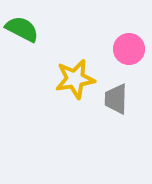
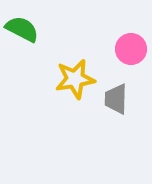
pink circle: moved 2 px right
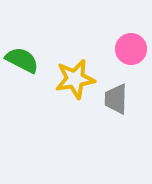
green semicircle: moved 31 px down
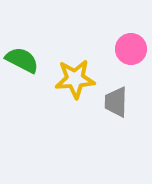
yellow star: rotated 6 degrees clockwise
gray trapezoid: moved 3 px down
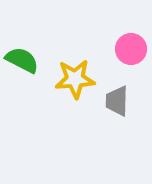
gray trapezoid: moved 1 px right, 1 px up
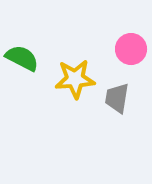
green semicircle: moved 2 px up
gray trapezoid: moved 3 px up; rotated 8 degrees clockwise
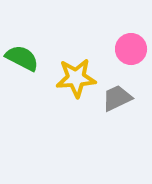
yellow star: moved 1 px right, 1 px up
gray trapezoid: rotated 56 degrees clockwise
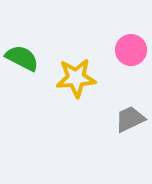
pink circle: moved 1 px down
gray trapezoid: moved 13 px right, 21 px down
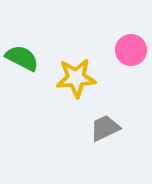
gray trapezoid: moved 25 px left, 9 px down
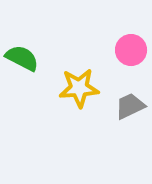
yellow star: moved 3 px right, 10 px down
gray trapezoid: moved 25 px right, 22 px up
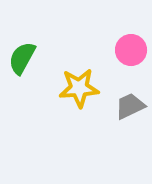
green semicircle: rotated 88 degrees counterclockwise
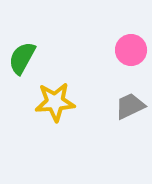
yellow star: moved 24 px left, 14 px down
